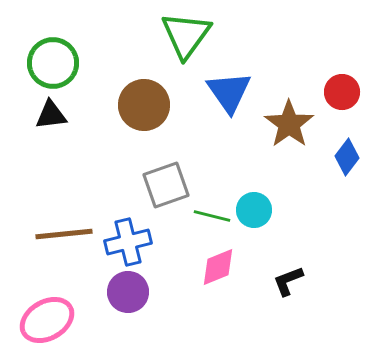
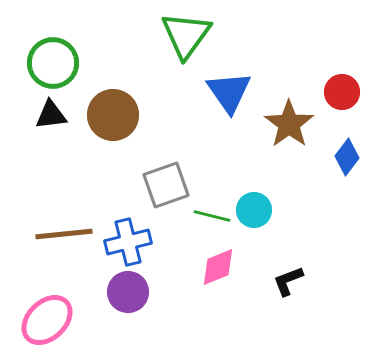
brown circle: moved 31 px left, 10 px down
pink ellipse: rotated 14 degrees counterclockwise
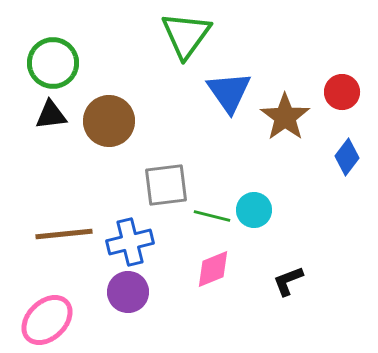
brown circle: moved 4 px left, 6 px down
brown star: moved 4 px left, 7 px up
gray square: rotated 12 degrees clockwise
blue cross: moved 2 px right
pink diamond: moved 5 px left, 2 px down
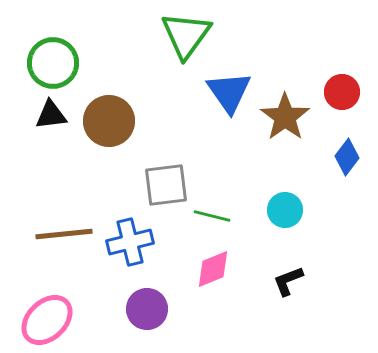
cyan circle: moved 31 px right
purple circle: moved 19 px right, 17 px down
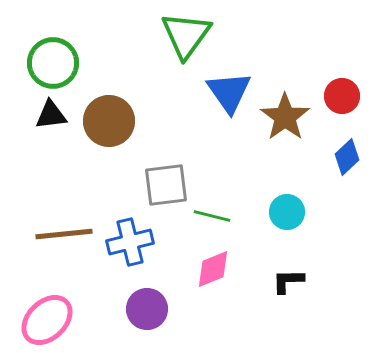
red circle: moved 4 px down
blue diamond: rotated 9 degrees clockwise
cyan circle: moved 2 px right, 2 px down
black L-shape: rotated 20 degrees clockwise
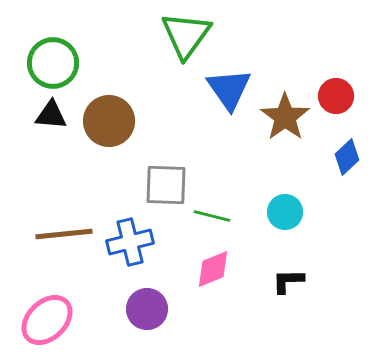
blue triangle: moved 3 px up
red circle: moved 6 px left
black triangle: rotated 12 degrees clockwise
gray square: rotated 9 degrees clockwise
cyan circle: moved 2 px left
